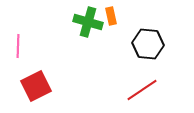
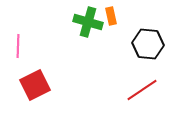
red square: moved 1 px left, 1 px up
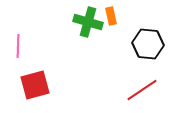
red square: rotated 12 degrees clockwise
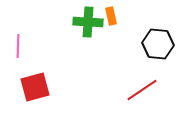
green cross: rotated 12 degrees counterclockwise
black hexagon: moved 10 px right
red square: moved 2 px down
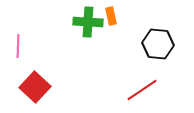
red square: rotated 32 degrees counterclockwise
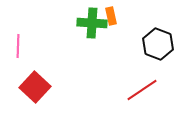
green cross: moved 4 px right, 1 px down
black hexagon: rotated 16 degrees clockwise
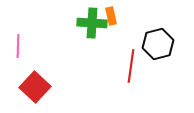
black hexagon: rotated 24 degrees clockwise
red line: moved 11 px left, 24 px up; rotated 48 degrees counterclockwise
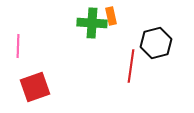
black hexagon: moved 2 px left, 1 px up
red square: rotated 28 degrees clockwise
